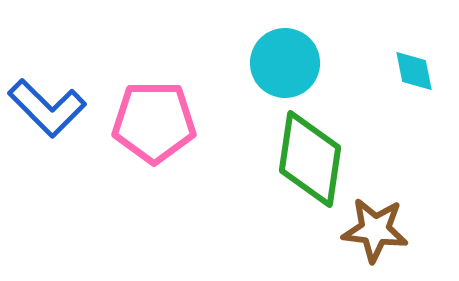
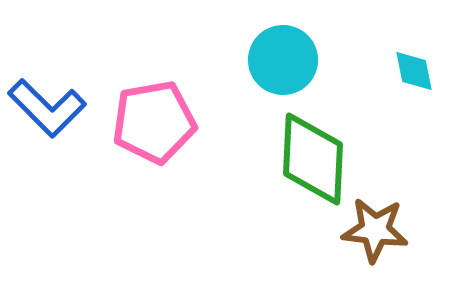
cyan circle: moved 2 px left, 3 px up
pink pentagon: rotated 10 degrees counterclockwise
green diamond: moved 3 px right; rotated 6 degrees counterclockwise
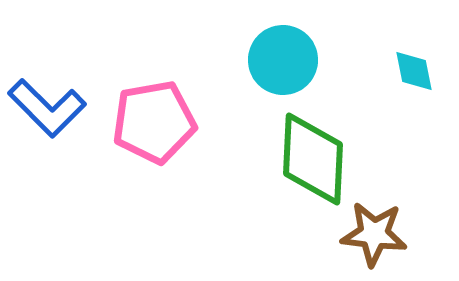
brown star: moved 1 px left, 4 px down
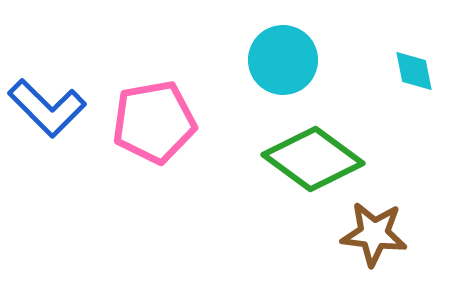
green diamond: rotated 56 degrees counterclockwise
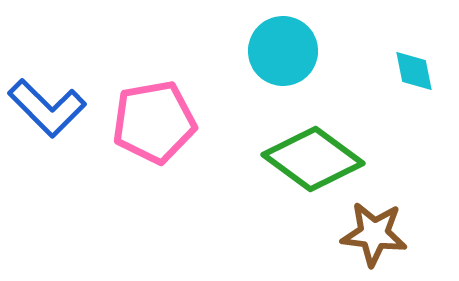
cyan circle: moved 9 px up
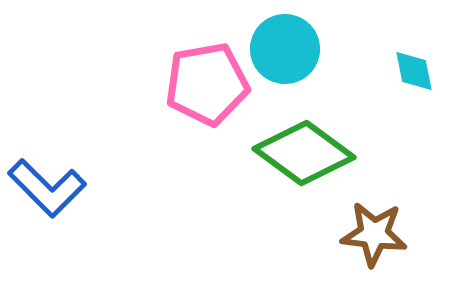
cyan circle: moved 2 px right, 2 px up
blue L-shape: moved 80 px down
pink pentagon: moved 53 px right, 38 px up
green diamond: moved 9 px left, 6 px up
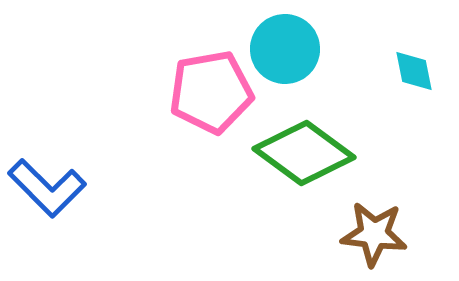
pink pentagon: moved 4 px right, 8 px down
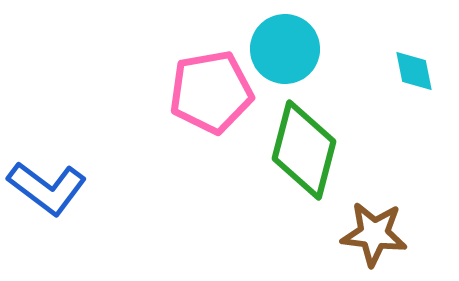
green diamond: moved 3 px up; rotated 68 degrees clockwise
blue L-shape: rotated 8 degrees counterclockwise
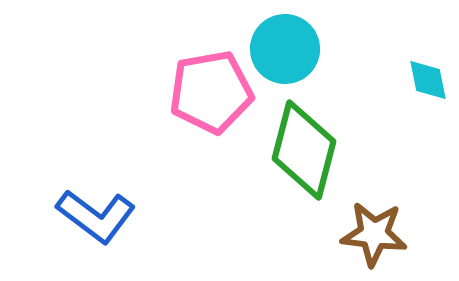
cyan diamond: moved 14 px right, 9 px down
blue L-shape: moved 49 px right, 28 px down
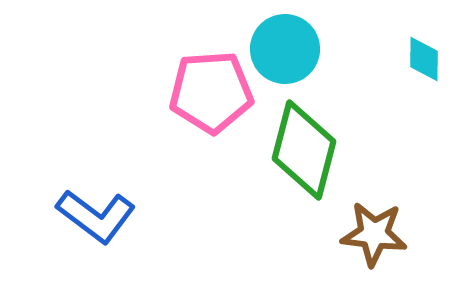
cyan diamond: moved 4 px left, 21 px up; rotated 12 degrees clockwise
pink pentagon: rotated 6 degrees clockwise
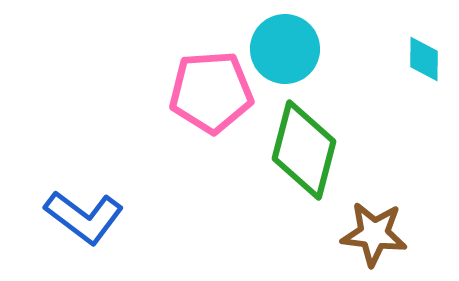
blue L-shape: moved 12 px left, 1 px down
